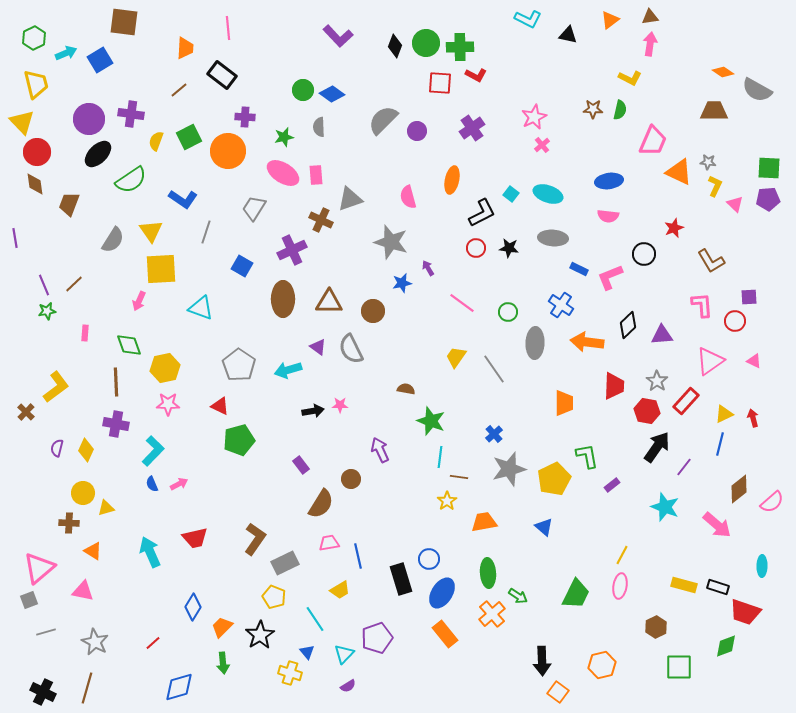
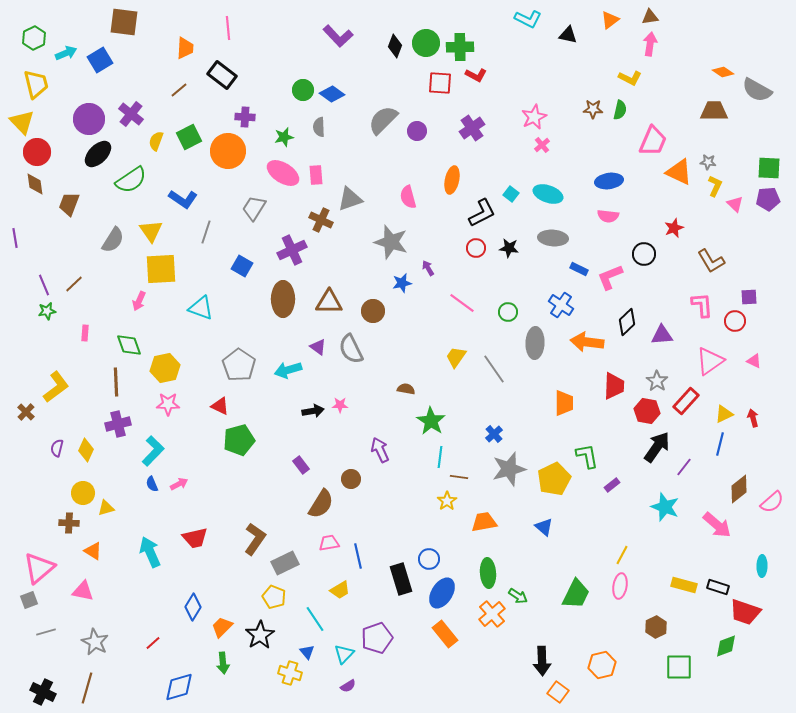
purple cross at (131, 114): rotated 30 degrees clockwise
black diamond at (628, 325): moved 1 px left, 3 px up
green star at (431, 421): rotated 12 degrees clockwise
purple cross at (116, 424): moved 2 px right; rotated 25 degrees counterclockwise
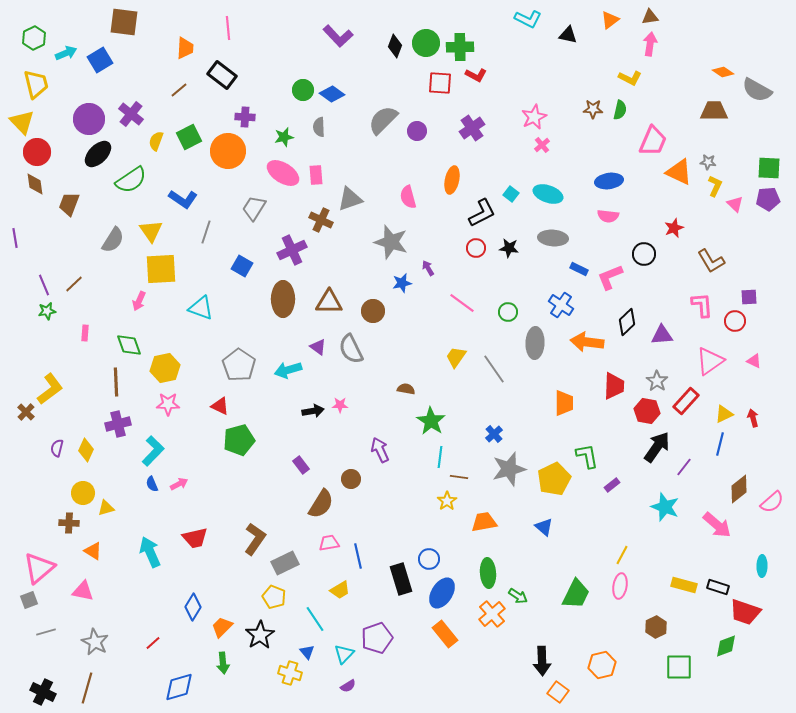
yellow L-shape at (56, 387): moved 6 px left, 2 px down
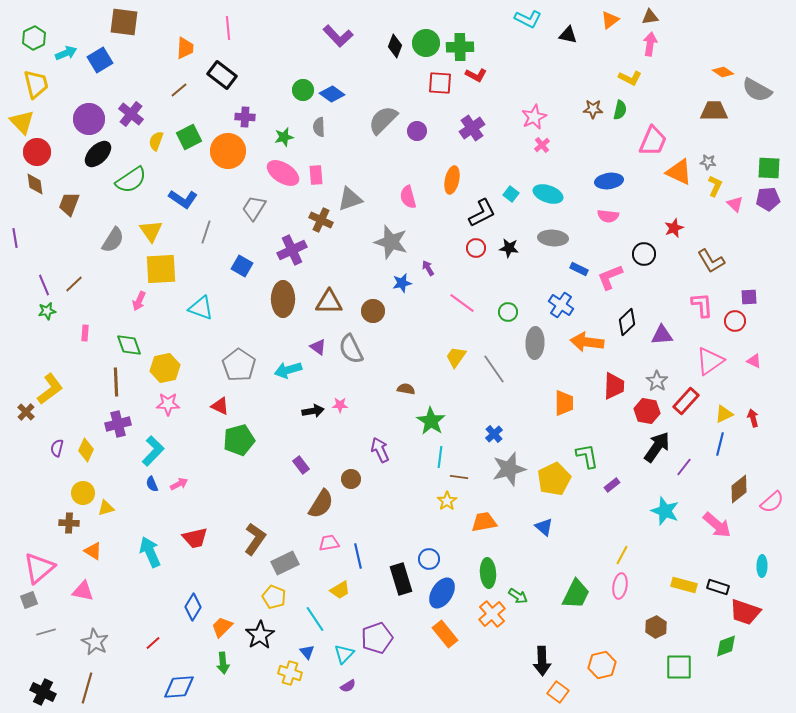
cyan star at (665, 507): moved 4 px down
blue diamond at (179, 687): rotated 12 degrees clockwise
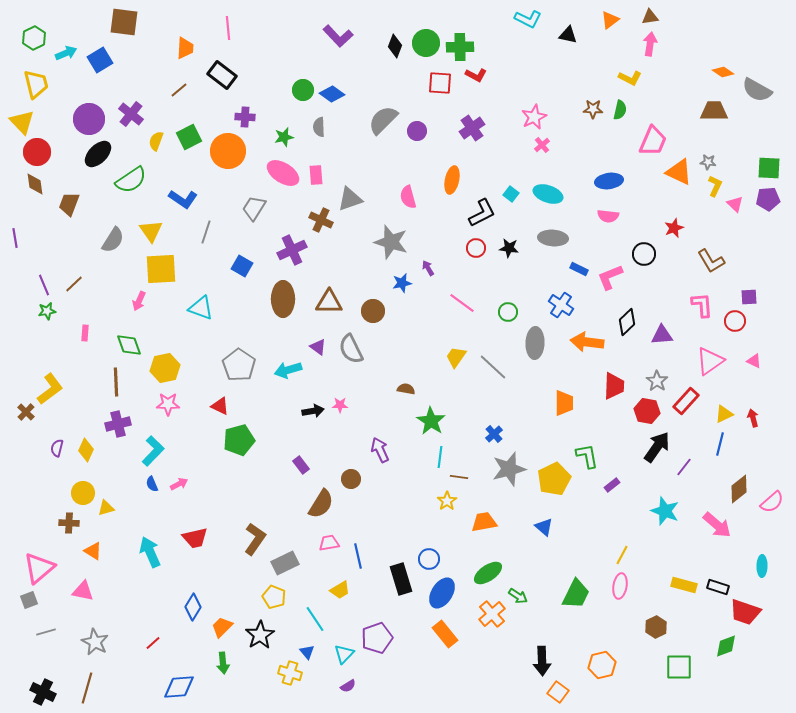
gray line at (494, 369): moved 1 px left, 2 px up; rotated 12 degrees counterclockwise
green ellipse at (488, 573): rotated 60 degrees clockwise
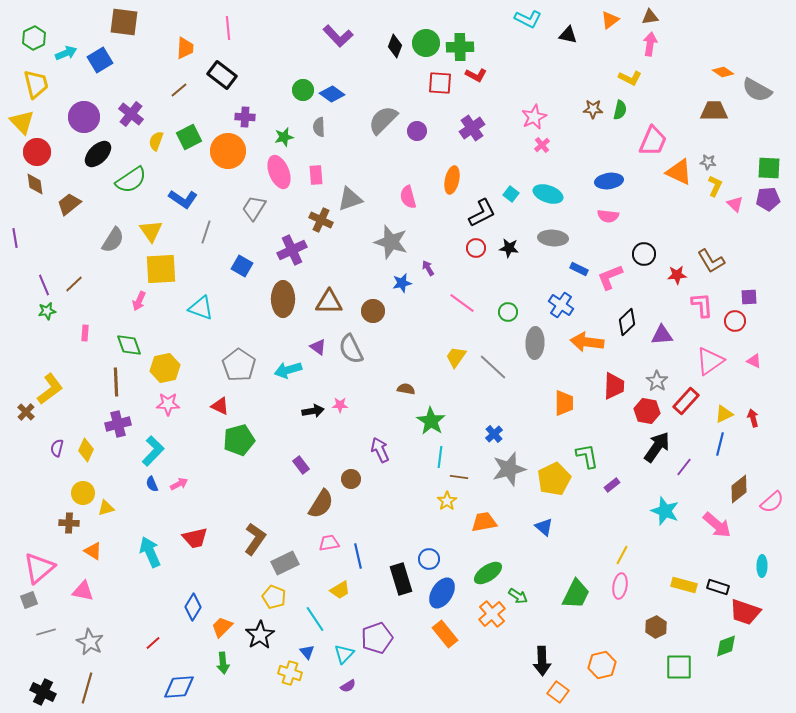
purple circle at (89, 119): moved 5 px left, 2 px up
pink ellipse at (283, 173): moved 4 px left, 1 px up; rotated 36 degrees clockwise
brown trapezoid at (69, 204): rotated 30 degrees clockwise
red star at (674, 228): moved 3 px right, 47 px down; rotated 18 degrees clockwise
gray star at (95, 642): moved 5 px left
